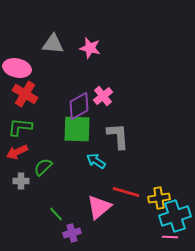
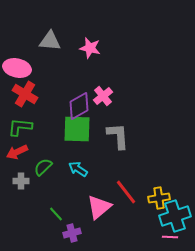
gray triangle: moved 3 px left, 3 px up
cyan arrow: moved 18 px left, 8 px down
red line: rotated 36 degrees clockwise
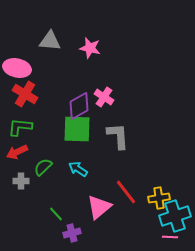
pink cross: moved 1 px right, 1 px down; rotated 18 degrees counterclockwise
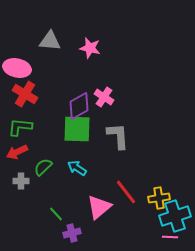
cyan arrow: moved 1 px left, 1 px up
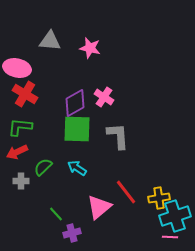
purple diamond: moved 4 px left, 3 px up
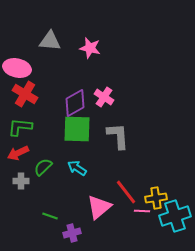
red arrow: moved 1 px right, 1 px down
yellow cross: moved 3 px left
green line: moved 6 px left, 2 px down; rotated 28 degrees counterclockwise
pink line: moved 28 px left, 26 px up
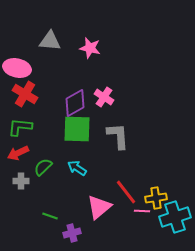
cyan cross: moved 1 px down
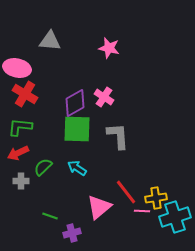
pink star: moved 19 px right
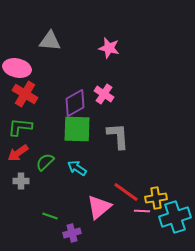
pink cross: moved 3 px up
red arrow: rotated 10 degrees counterclockwise
green semicircle: moved 2 px right, 5 px up
red line: rotated 16 degrees counterclockwise
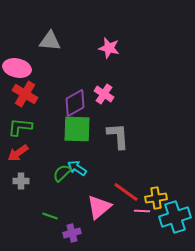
green semicircle: moved 17 px right, 11 px down
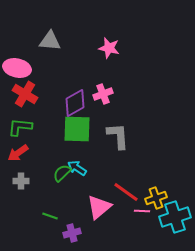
pink cross: moved 1 px left; rotated 36 degrees clockwise
yellow cross: rotated 10 degrees counterclockwise
